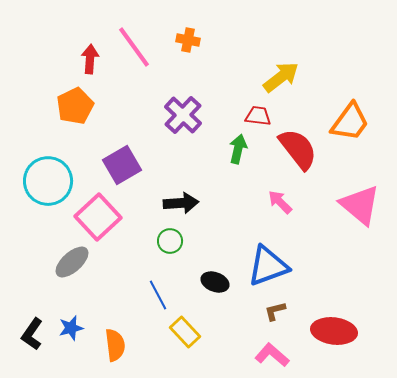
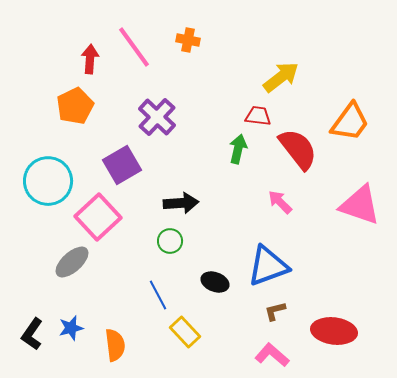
purple cross: moved 26 px left, 2 px down
pink triangle: rotated 21 degrees counterclockwise
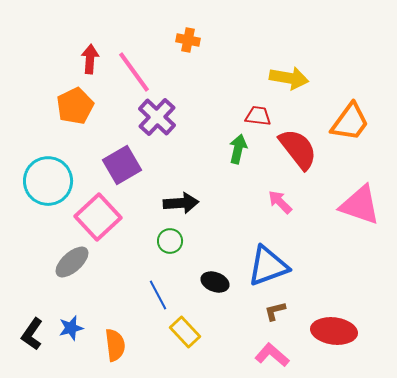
pink line: moved 25 px down
yellow arrow: moved 8 px right, 1 px down; rotated 48 degrees clockwise
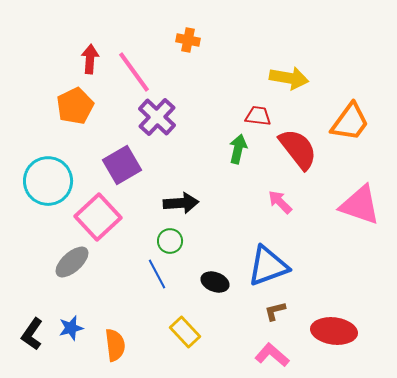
blue line: moved 1 px left, 21 px up
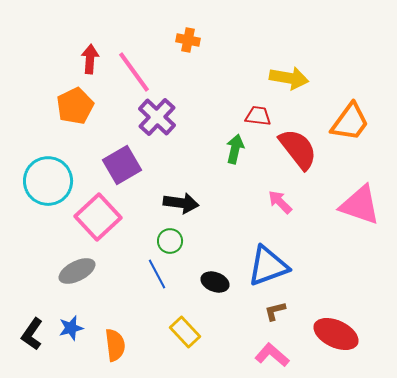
green arrow: moved 3 px left
black arrow: rotated 12 degrees clockwise
gray ellipse: moved 5 px right, 9 px down; rotated 15 degrees clockwise
red ellipse: moved 2 px right, 3 px down; rotated 18 degrees clockwise
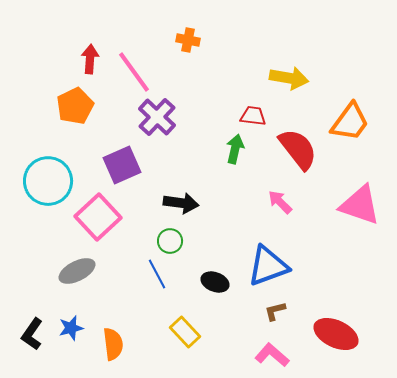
red trapezoid: moved 5 px left
purple square: rotated 6 degrees clockwise
orange semicircle: moved 2 px left, 1 px up
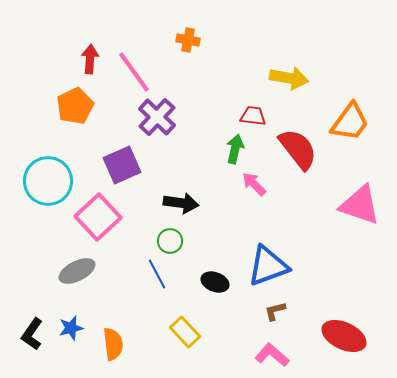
pink arrow: moved 26 px left, 18 px up
red ellipse: moved 8 px right, 2 px down
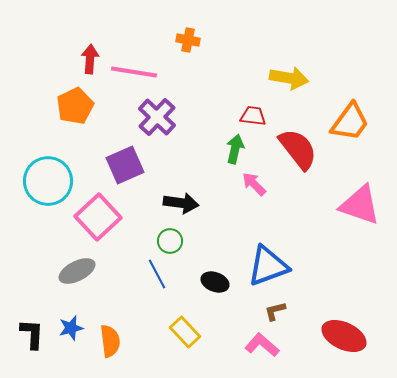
pink line: rotated 45 degrees counterclockwise
purple square: moved 3 px right
black L-shape: rotated 148 degrees clockwise
orange semicircle: moved 3 px left, 3 px up
pink L-shape: moved 10 px left, 10 px up
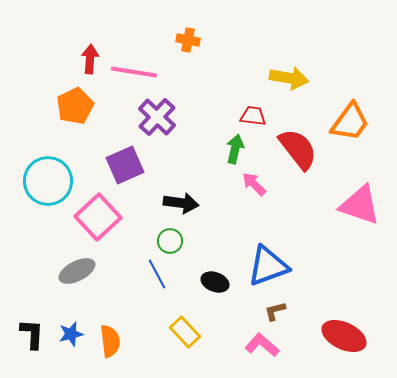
blue star: moved 6 px down
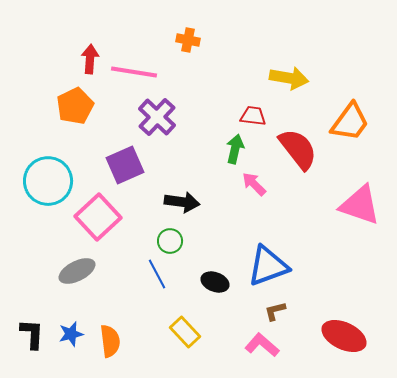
black arrow: moved 1 px right, 1 px up
